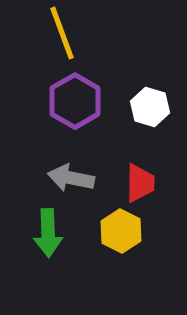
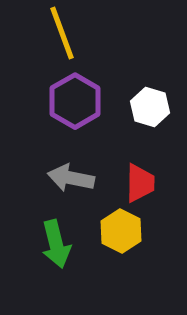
green arrow: moved 8 px right, 11 px down; rotated 12 degrees counterclockwise
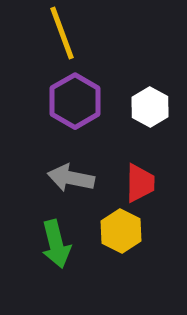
white hexagon: rotated 12 degrees clockwise
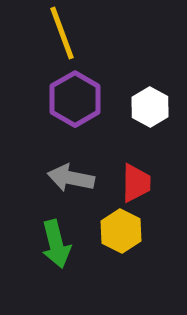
purple hexagon: moved 2 px up
red trapezoid: moved 4 px left
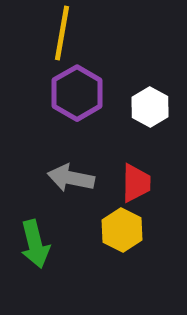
yellow line: rotated 30 degrees clockwise
purple hexagon: moved 2 px right, 6 px up
yellow hexagon: moved 1 px right, 1 px up
green arrow: moved 21 px left
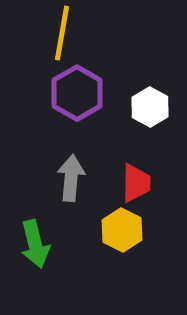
gray arrow: rotated 84 degrees clockwise
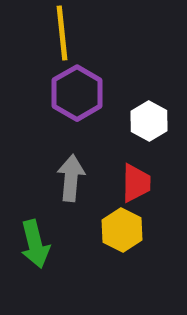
yellow line: rotated 16 degrees counterclockwise
white hexagon: moved 1 px left, 14 px down
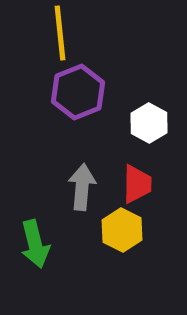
yellow line: moved 2 px left
purple hexagon: moved 1 px right, 1 px up; rotated 8 degrees clockwise
white hexagon: moved 2 px down
gray arrow: moved 11 px right, 9 px down
red trapezoid: moved 1 px right, 1 px down
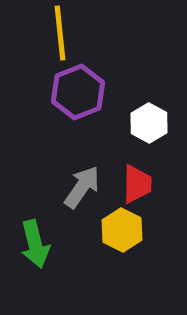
gray arrow: rotated 30 degrees clockwise
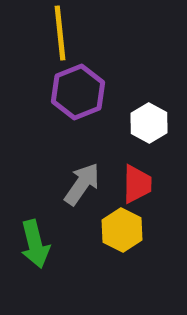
gray arrow: moved 3 px up
